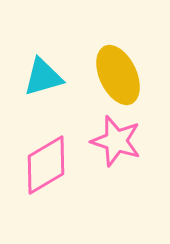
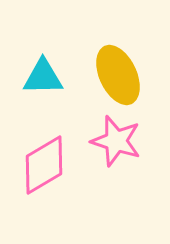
cyan triangle: rotated 15 degrees clockwise
pink diamond: moved 2 px left
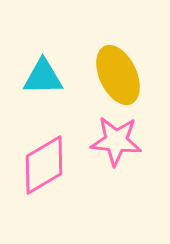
pink star: rotated 12 degrees counterclockwise
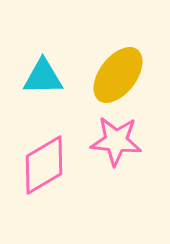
yellow ellipse: rotated 62 degrees clockwise
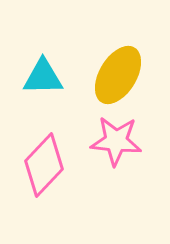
yellow ellipse: rotated 6 degrees counterclockwise
pink diamond: rotated 16 degrees counterclockwise
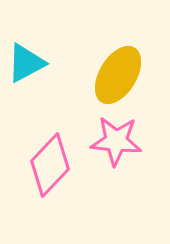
cyan triangle: moved 17 px left, 14 px up; rotated 27 degrees counterclockwise
pink diamond: moved 6 px right
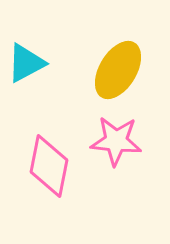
yellow ellipse: moved 5 px up
pink diamond: moved 1 px left, 1 px down; rotated 32 degrees counterclockwise
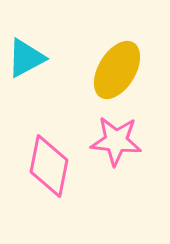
cyan triangle: moved 5 px up
yellow ellipse: moved 1 px left
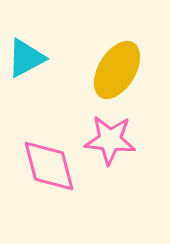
pink star: moved 6 px left, 1 px up
pink diamond: rotated 26 degrees counterclockwise
